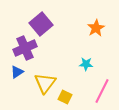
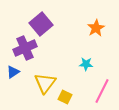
blue triangle: moved 4 px left
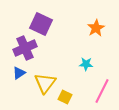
purple square: rotated 25 degrees counterclockwise
blue triangle: moved 6 px right, 1 px down
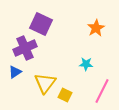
blue triangle: moved 4 px left, 1 px up
yellow square: moved 2 px up
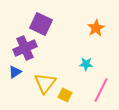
pink line: moved 1 px left, 1 px up
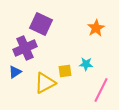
yellow triangle: rotated 25 degrees clockwise
yellow square: moved 24 px up; rotated 32 degrees counterclockwise
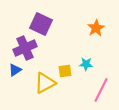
blue triangle: moved 2 px up
